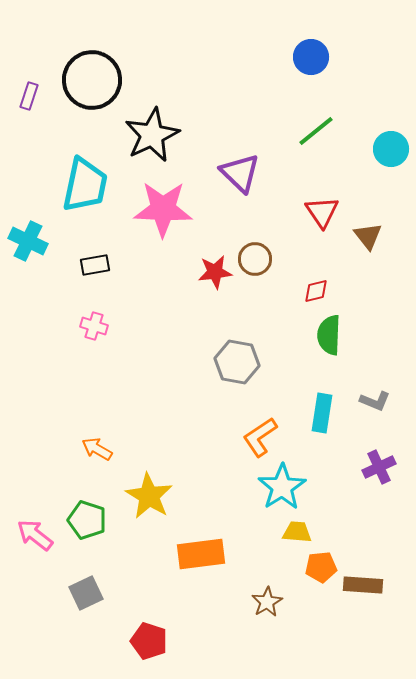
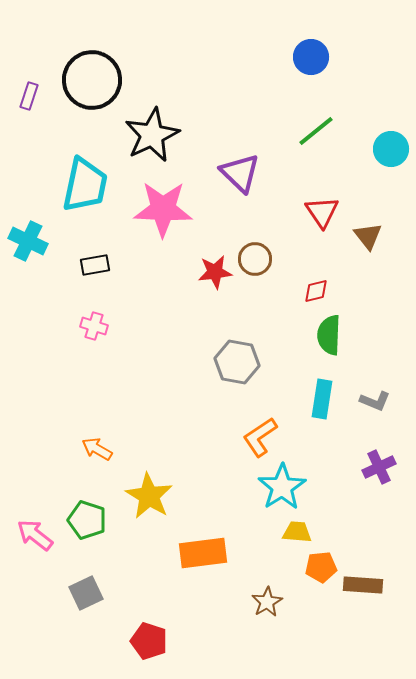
cyan rectangle: moved 14 px up
orange rectangle: moved 2 px right, 1 px up
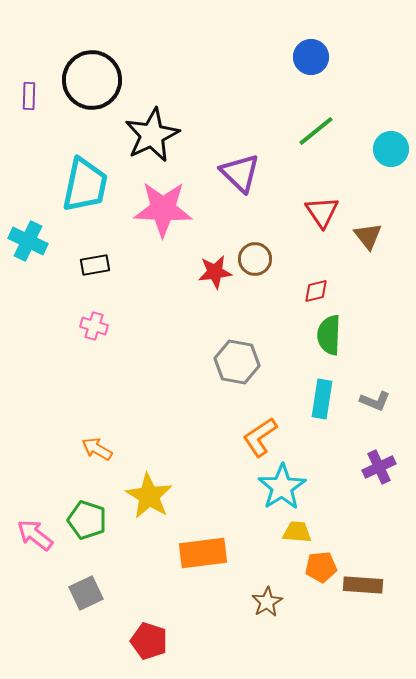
purple rectangle: rotated 16 degrees counterclockwise
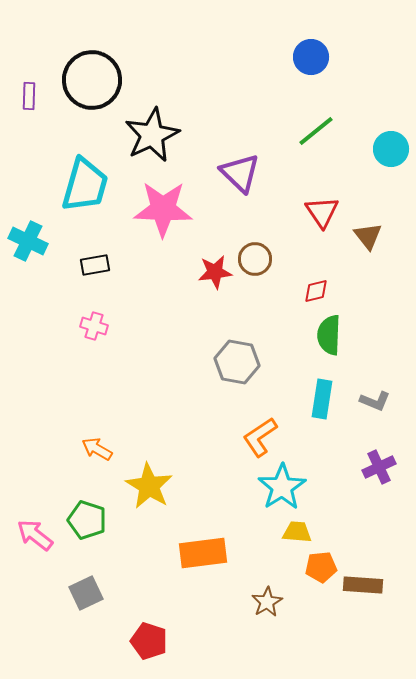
cyan trapezoid: rotated 4 degrees clockwise
yellow star: moved 10 px up
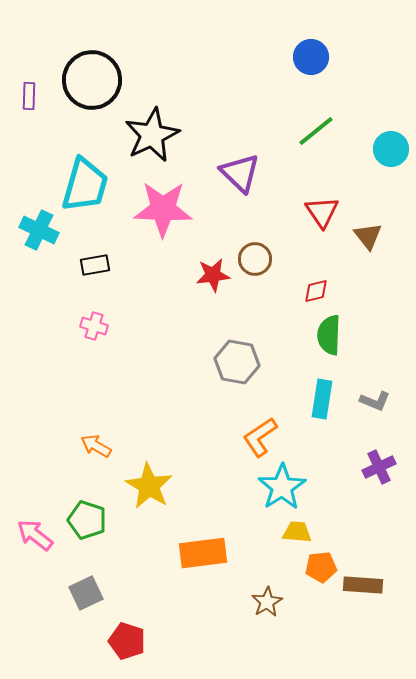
cyan cross: moved 11 px right, 11 px up
red star: moved 2 px left, 3 px down
orange arrow: moved 1 px left, 3 px up
red pentagon: moved 22 px left
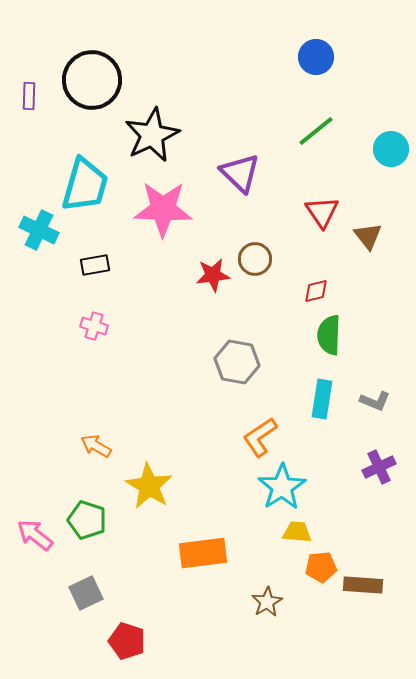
blue circle: moved 5 px right
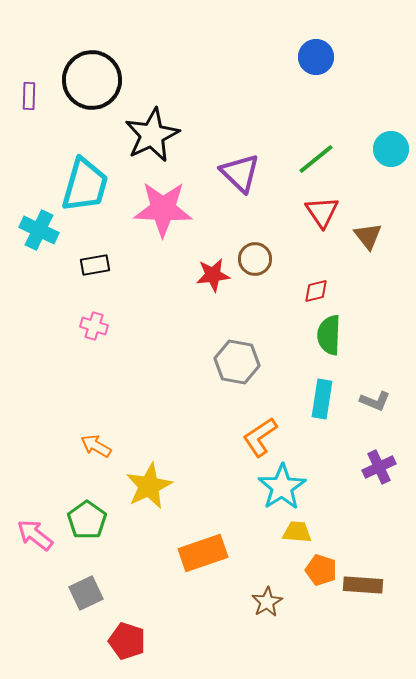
green line: moved 28 px down
yellow star: rotated 15 degrees clockwise
green pentagon: rotated 18 degrees clockwise
orange rectangle: rotated 12 degrees counterclockwise
orange pentagon: moved 3 px down; rotated 24 degrees clockwise
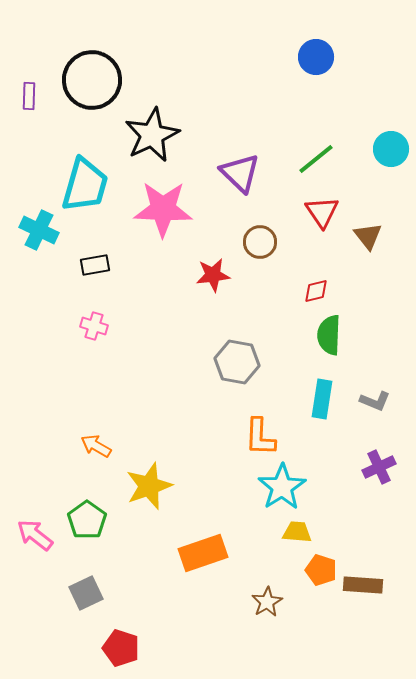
brown circle: moved 5 px right, 17 px up
orange L-shape: rotated 54 degrees counterclockwise
yellow star: rotated 6 degrees clockwise
red pentagon: moved 6 px left, 7 px down
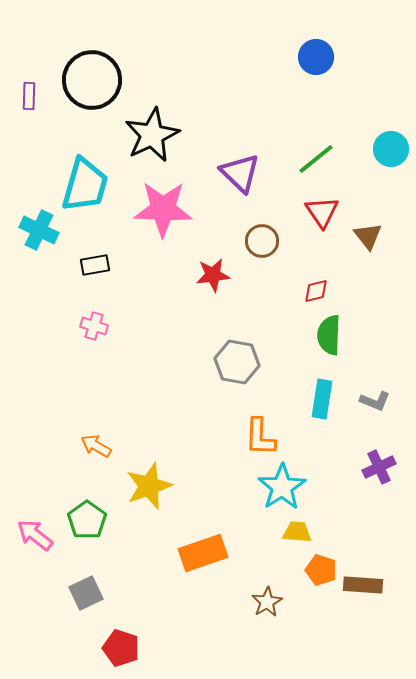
brown circle: moved 2 px right, 1 px up
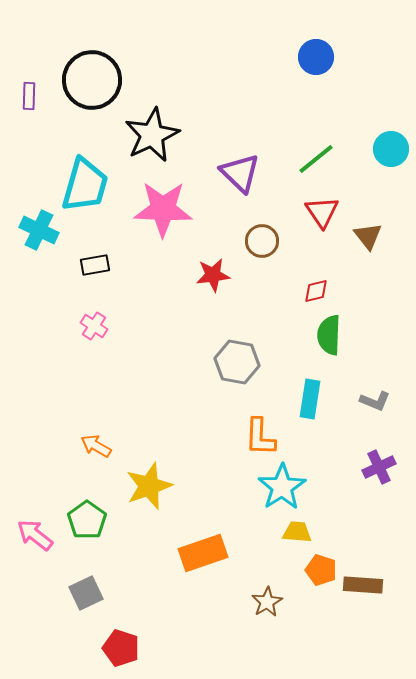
pink cross: rotated 16 degrees clockwise
cyan rectangle: moved 12 px left
